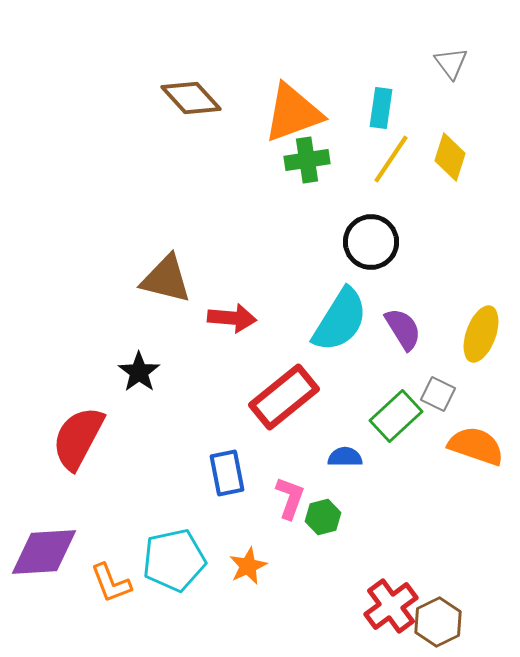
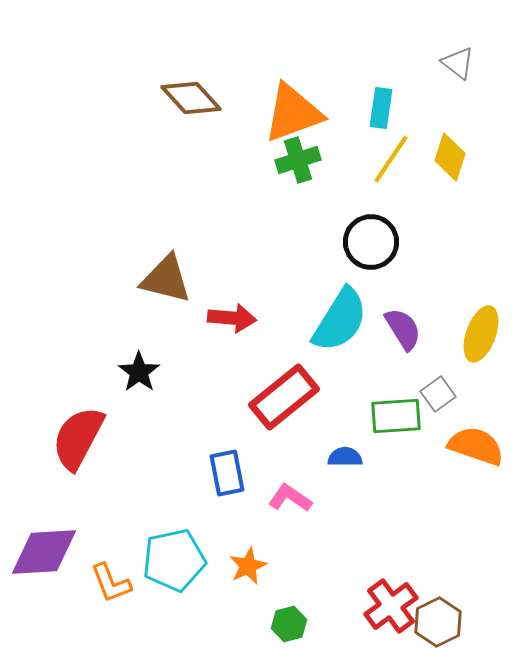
gray triangle: moved 7 px right; rotated 15 degrees counterclockwise
green cross: moved 9 px left; rotated 9 degrees counterclockwise
gray square: rotated 28 degrees clockwise
green rectangle: rotated 39 degrees clockwise
pink L-shape: rotated 75 degrees counterclockwise
green hexagon: moved 34 px left, 107 px down
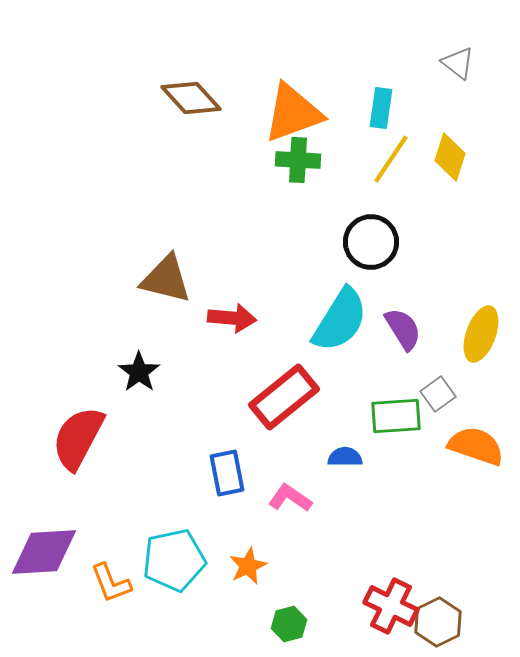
green cross: rotated 21 degrees clockwise
red cross: rotated 28 degrees counterclockwise
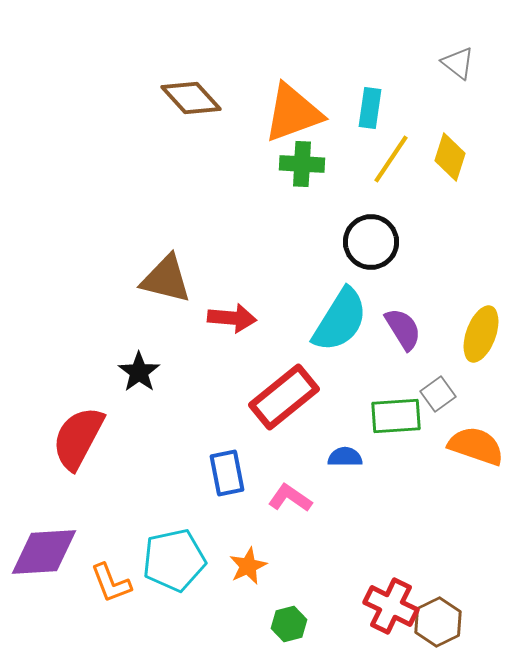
cyan rectangle: moved 11 px left
green cross: moved 4 px right, 4 px down
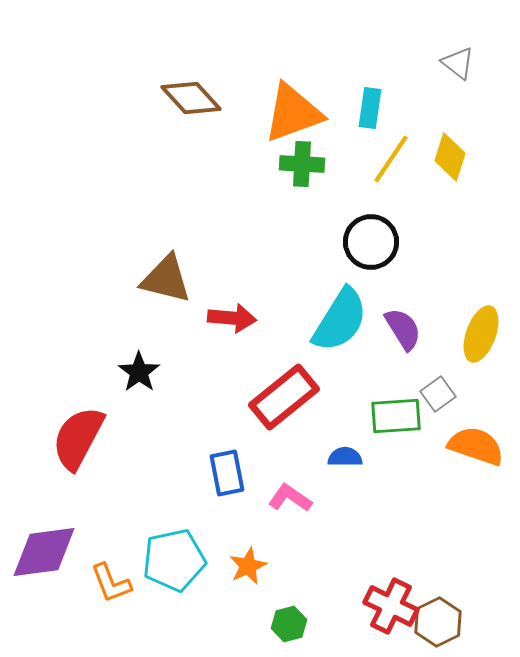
purple diamond: rotated 4 degrees counterclockwise
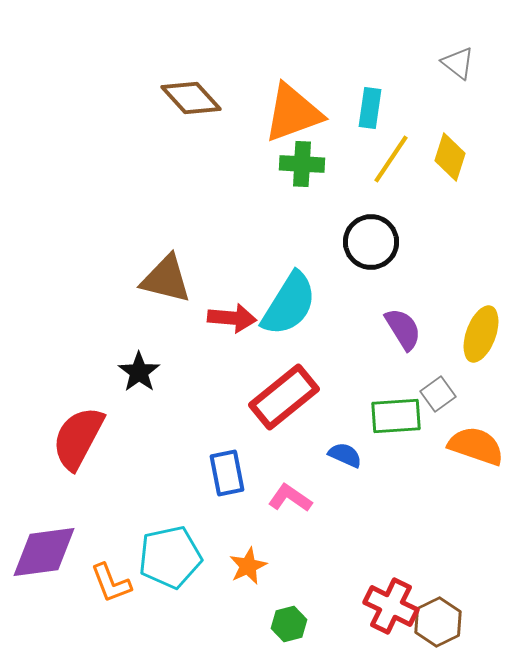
cyan semicircle: moved 51 px left, 16 px up
blue semicircle: moved 2 px up; rotated 24 degrees clockwise
cyan pentagon: moved 4 px left, 3 px up
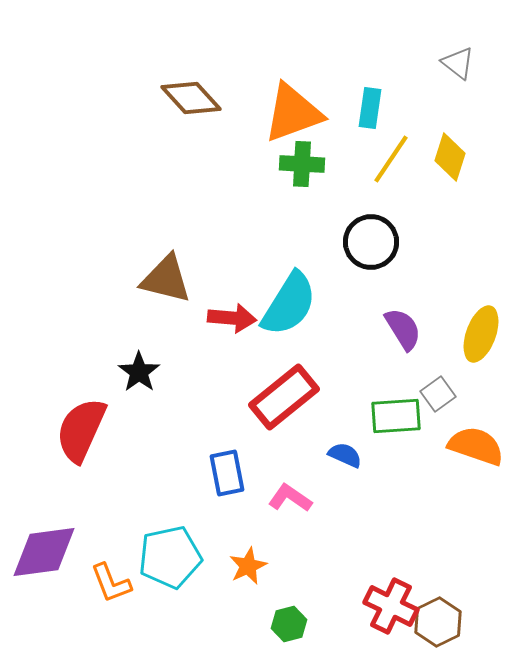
red semicircle: moved 3 px right, 8 px up; rotated 4 degrees counterclockwise
